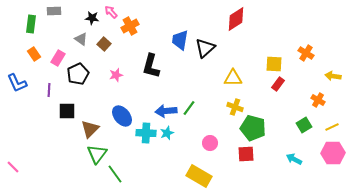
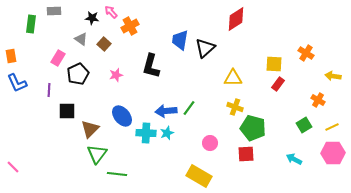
orange rectangle at (34, 54): moved 23 px left, 2 px down; rotated 24 degrees clockwise
green line at (115, 174): moved 2 px right; rotated 48 degrees counterclockwise
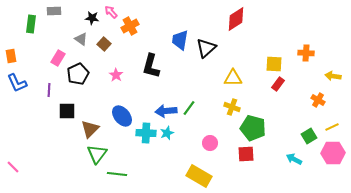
black triangle at (205, 48): moved 1 px right
orange cross at (306, 53): rotated 28 degrees counterclockwise
pink star at (116, 75): rotated 24 degrees counterclockwise
yellow cross at (235, 107): moved 3 px left
green square at (304, 125): moved 5 px right, 11 px down
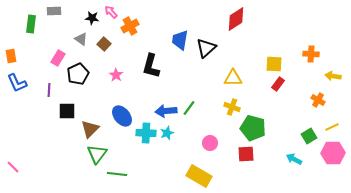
orange cross at (306, 53): moved 5 px right, 1 px down
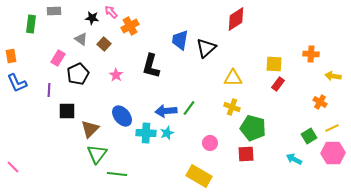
orange cross at (318, 100): moved 2 px right, 2 px down
yellow line at (332, 127): moved 1 px down
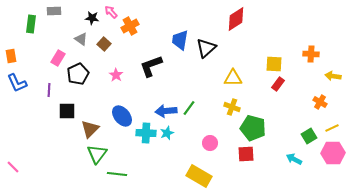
black L-shape at (151, 66): rotated 55 degrees clockwise
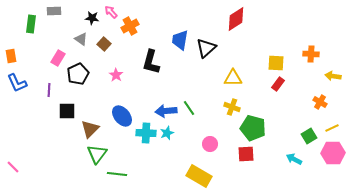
yellow square at (274, 64): moved 2 px right, 1 px up
black L-shape at (151, 66): moved 4 px up; rotated 55 degrees counterclockwise
green line at (189, 108): rotated 70 degrees counterclockwise
pink circle at (210, 143): moved 1 px down
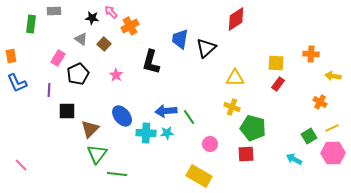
blue trapezoid at (180, 40): moved 1 px up
yellow triangle at (233, 78): moved 2 px right
green line at (189, 108): moved 9 px down
cyan star at (167, 133): rotated 16 degrees clockwise
pink line at (13, 167): moved 8 px right, 2 px up
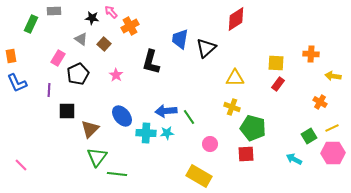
green rectangle at (31, 24): rotated 18 degrees clockwise
green triangle at (97, 154): moved 3 px down
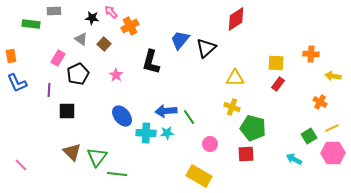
green rectangle at (31, 24): rotated 72 degrees clockwise
blue trapezoid at (180, 39): moved 1 px down; rotated 30 degrees clockwise
brown triangle at (90, 129): moved 18 px left, 23 px down; rotated 30 degrees counterclockwise
